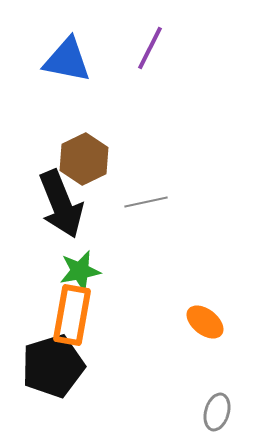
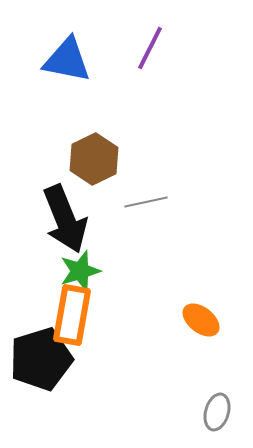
brown hexagon: moved 10 px right
black arrow: moved 4 px right, 15 px down
green star: rotated 6 degrees counterclockwise
orange ellipse: moved 4 px left, 2 px up
black pentagon: moved 12 px left, 7 px up
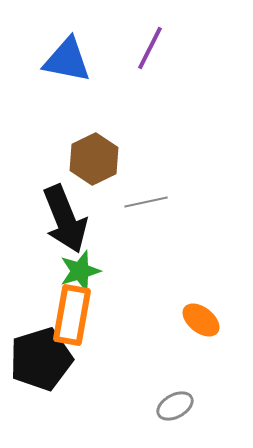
gray ellipse: moved 42 px left, 6 px up; rotated 45 degrees clockwise
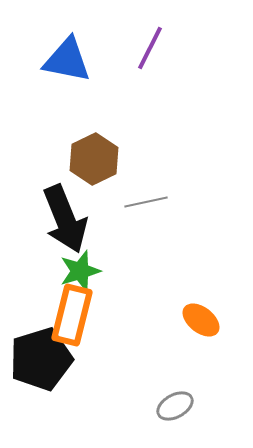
orange rectangle: rotated 4 degrees clockwise
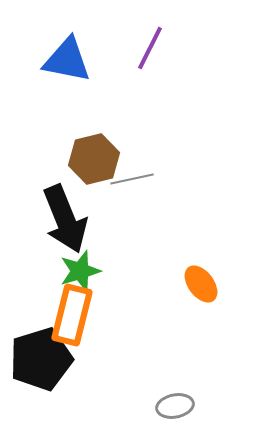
brown hexagon: rotated 12 degrees clockwise
gray line: moved 14 px left, 23 px up
orange ellipse: moved 36 px up; rotated 15 degrees clockwise
gray ellipse: rotated 18 degrees clockwise
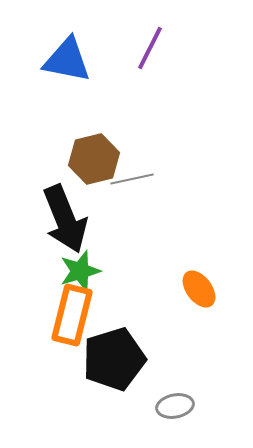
orange ellipse: moved 2 px left, 5 px down
black pentagon: moved 73 px right
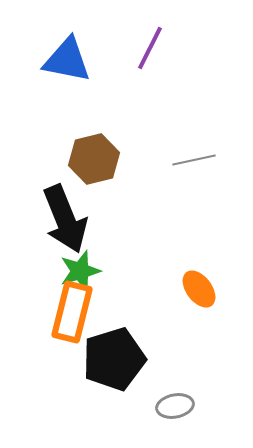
gray line: moved 62 px right, 19 px up
orange rectangle: moved 3 px up
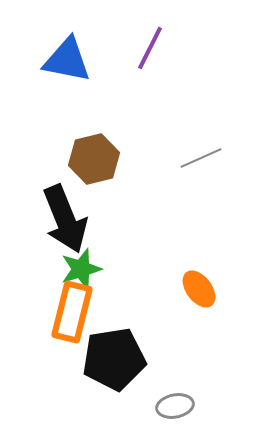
gray line: moved 7 px right, 2 px up; rotated 12 degrees counterclockwise
green star: moved 1 px right, 2 px up
black pentagon: rotated 8 degrees clockwise
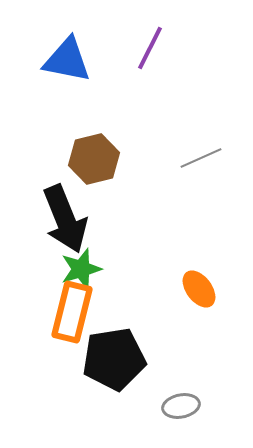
gray ellipse: moved 6 px right
